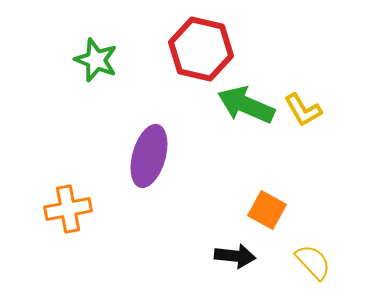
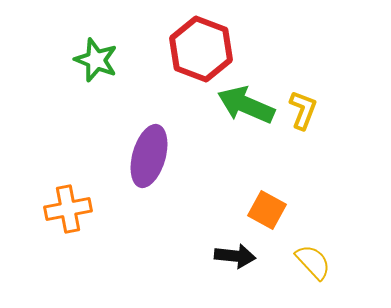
red hexagon: rotated 8 degrees clockwise
yellow L-shape: rotated 129 degrees counterclockwise
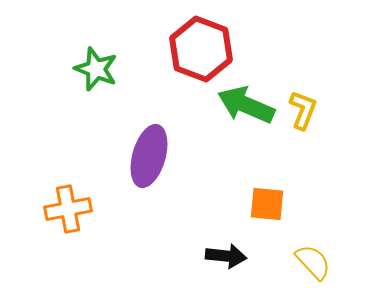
green star: moved 9 px down
orange square: moved 6 px up; rotated 24 degrees counterclockwise
black arrow: moved 9 px left
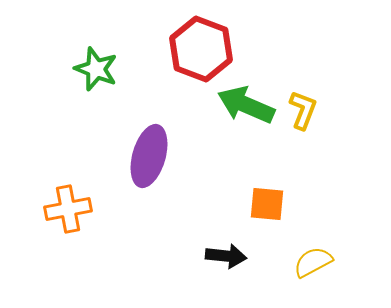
yellow semicircle: rotated 75 degrees counterclockwise
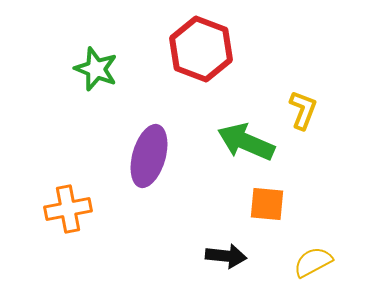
green arrow: moved 37 px down
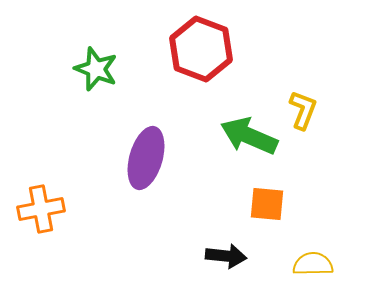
green arrow: moved 3 px right, 6 px up
purple ellipse: moved 3 px left, 2 px down
orange cross: moved 27 px left
yellow semicircle: moved 2 px down; rotated 27 degrees clockwise
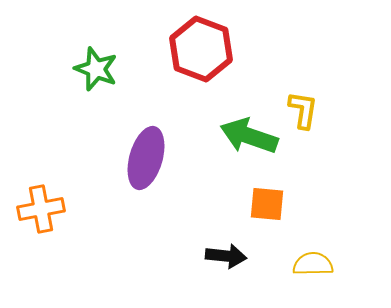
yellow L-shape: rotated 12 degrees counterclockwise
green arrow: rotated 4 degrees counterclockwise
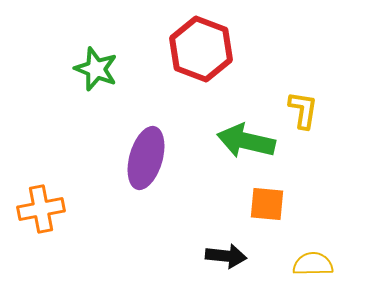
green arrow: moved 3 px left, 5 px down; rotated 6 degrees counterclockwise
